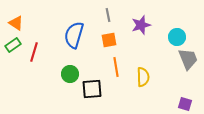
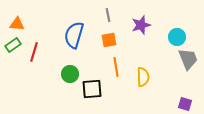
orange triangle: moved 1 px right, 1 px down; rotated 28 degrees counterclockwise
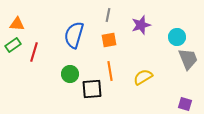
gray line: rotated 24 degrees clockwise
orange line: moved 6 px left, 4 px down
yellow semicircle: rotated 120 degrees counterclockwise
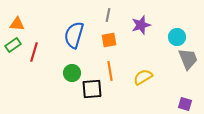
green circle: moved 2 px right, 1 px up
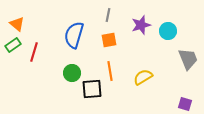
orange triangle: rotated 35 degrees clockwise
cyan circle: moved 9 px left, 6 px up
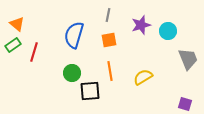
black square: moved 2 px left, 2 px down
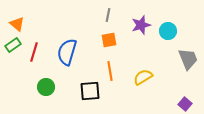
blue semicircle: moved 7 px left, 17 px down
green circle: moved 26 px left, 14 px down
purple square: rotated 24 degrees clockwise
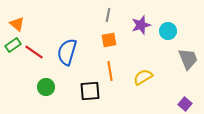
red line: rotated 72 degrees counterclockwise
